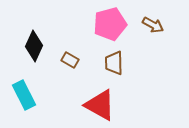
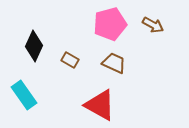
brown trapezoid: rotated 115 degrees clockwise
cyan rectangle: rotated 8 degrees counterclockwise
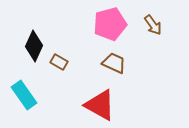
brown arrow: rotated 25 degrees clockwise
brown rectangle: moved 11 px left, 2 px down
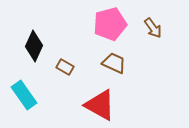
brown arrow: moved 3 px down
brown rectangle: moved 6 px right, 5 px down
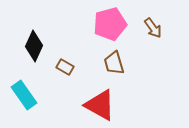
brown trapezoid: rotated 130 degrees counterclockwise
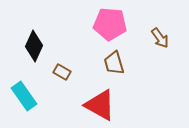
pink pentagon: rotated 20 degrees clockwise
brown arrow: moved 7 px right, 10 px down
brown rectangle: moved 3 px left, 5 px down
cyan rectangle: moved 1 px down
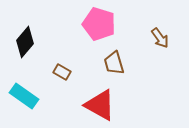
pink pentagon: moved 11 px left; rotated 12 degrees clockwise
black diamond: moved 9 px left, 4 px up; rotated 16 degrees clockwise
cyan rectangle: rotated 20 degrees counterclockwise
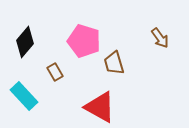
pink pentagon: moved 15 px left, 17 px down
brown rectangle: moved 7 px left; rotated 30 degrees clockwise
cyan rectangle: rotated 12 degrees clockwise
red triangle: moved 2 px down
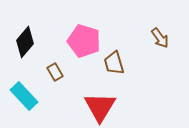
red triangle: rotated 32 degrees clockwise
